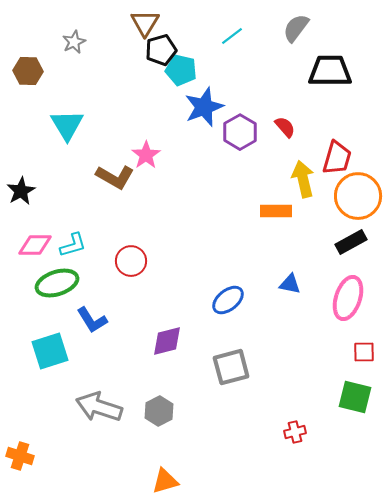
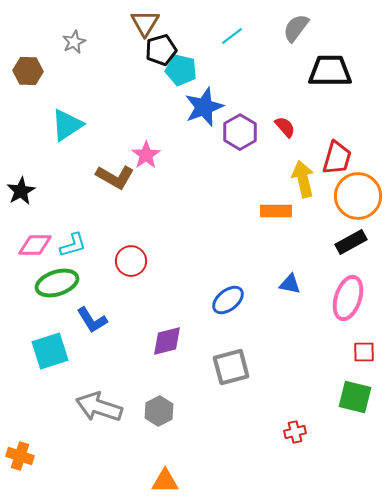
cyan triangle: rotated 27 degrees clockwise
orange triangle: rotated 16 degrees clockwise
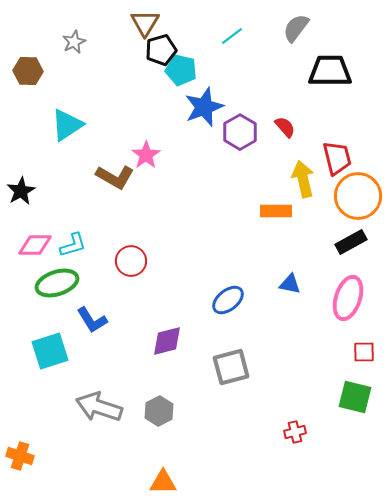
red trapezoid: rotated 30 degrees counterclockwise
orange triangle: moved 2 px left, 1 px down
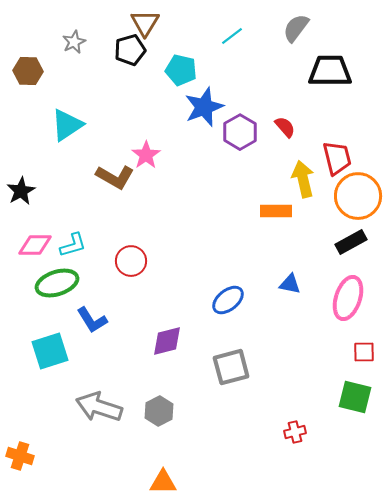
black pentagon: moved 31 px left
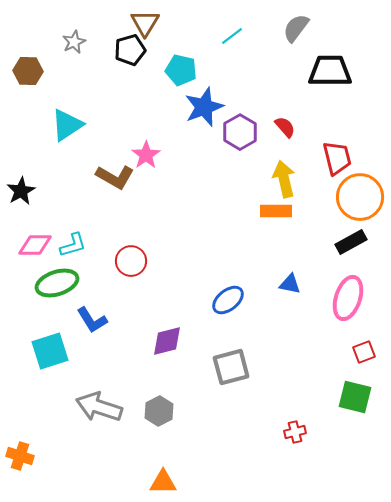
yellow arrow: moved 19 px left
orange circle: moved 2 px right, 1 px down
red square: rotated 20 degrees counterclockwise
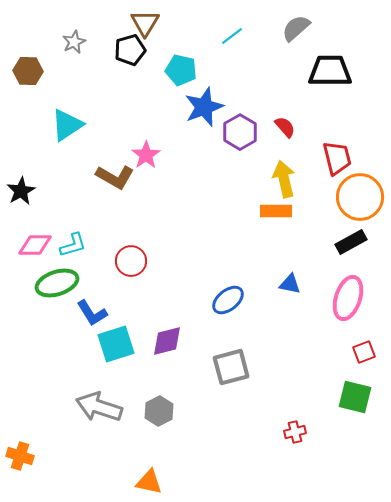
gray semicircle: rotated 12 degrees clockwise
blue L-shape: moved 7 px up
cyan square: moved 66 px right, 7 px up
orange triangle: moved 14 px left; rotated 12 degrees clockwise
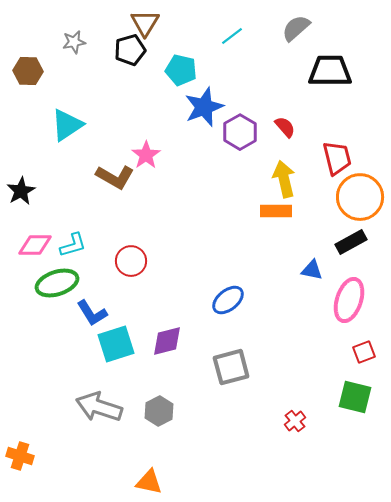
gray star: rotated 15 degrees clockwise
blue triangle: moved 22 px right, 14 px up
pink ellipse: moved 1 px right, 2 px down
red cross: moved 11 px up; rotated 25 degrees counterclockwise
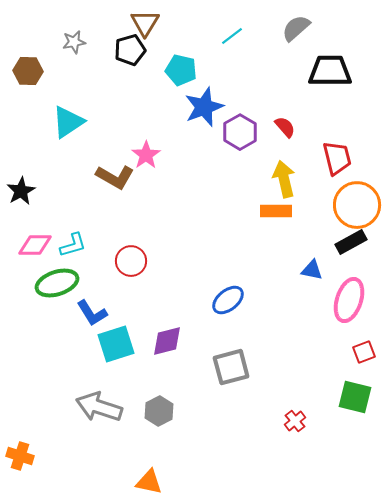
cyan triangle: moved 1 px right, 3 px up
orange circle: moved 3 px left, 8 px down
